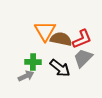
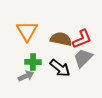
orange triangle: moved 18 px left
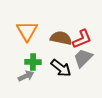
brown semicircle: moved 1 px up
black arrow: moved 1 px right
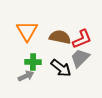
brown semicircle: moved 1 px left, 1 px up
gray trapezoid: moved 3 px left
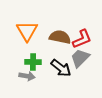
gray arrow: moved 1 px right; rotated 35 degrees clockwise
